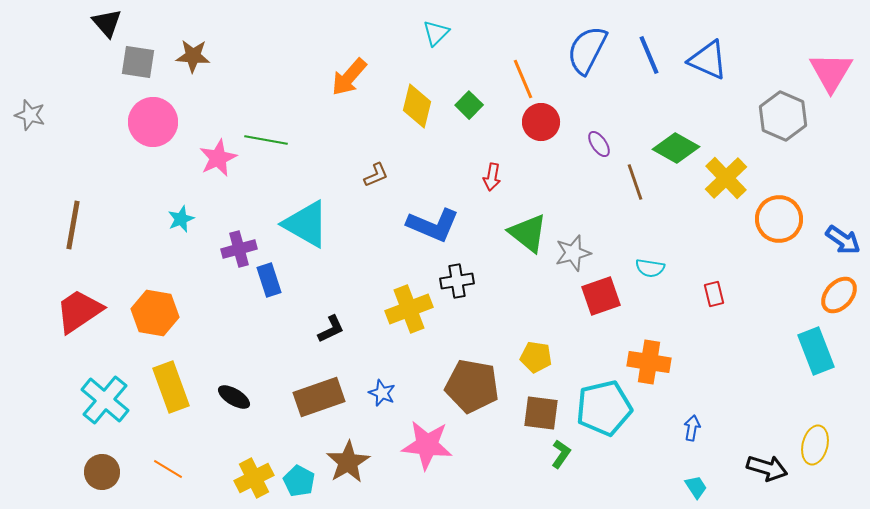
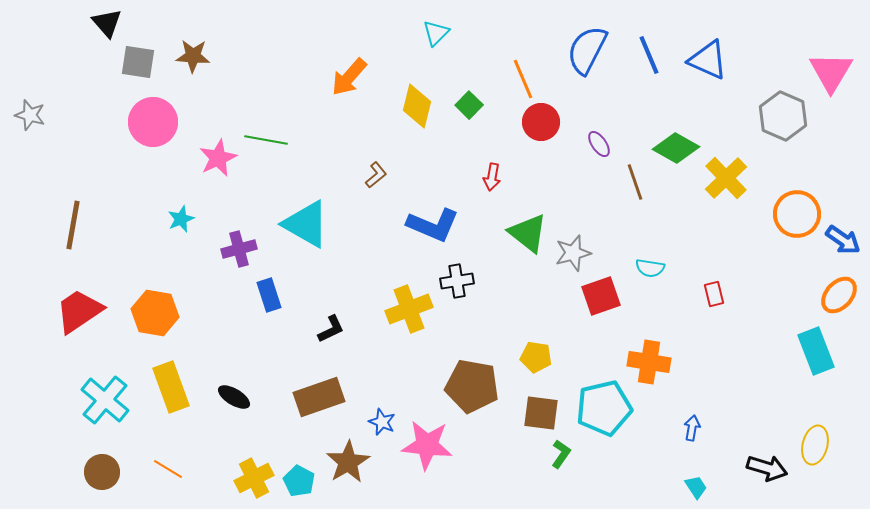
brown L-shape at (376, 175): rotated 16 degrees counterclockwise
orange circle at (779, 219): moved 18 px right, 5 px up
blue rectangle at (269, 280): moved 15 px down
blue star at (382, 393): moved 29 px down
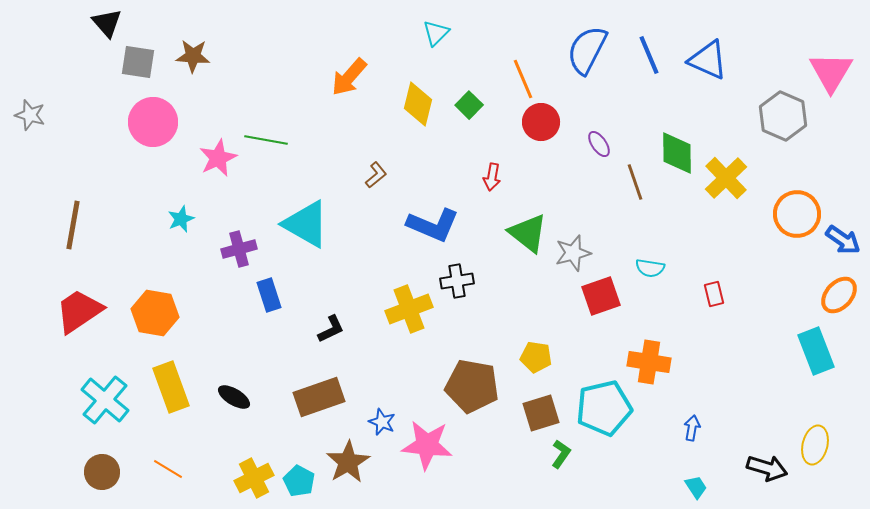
yellow diamond at (417, 106): moved 1 px right, 2 px up
green diamond at (676, 148): moved 1 px right, 5 px down; rotated 60 degrees clockwise
brown square at (541, 413): rotated 24 degrees counterclockwise
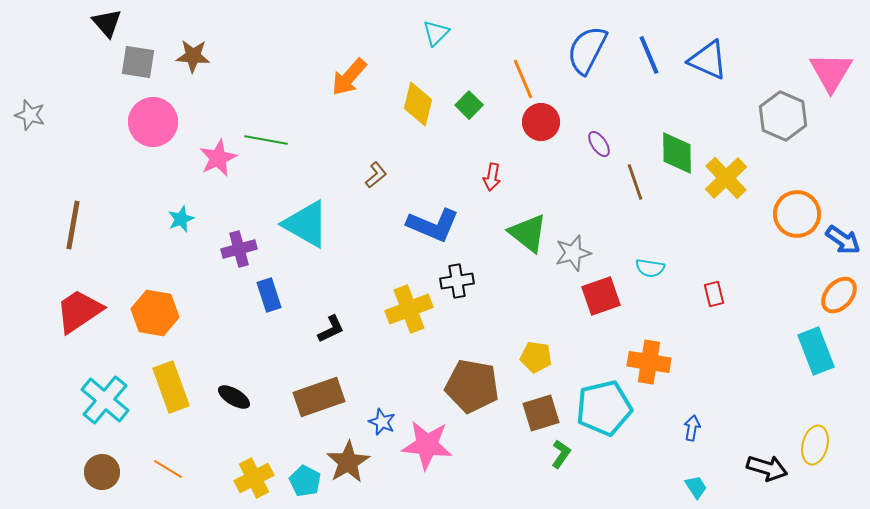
cyan pentagon at (299, 481): moved 6 px right
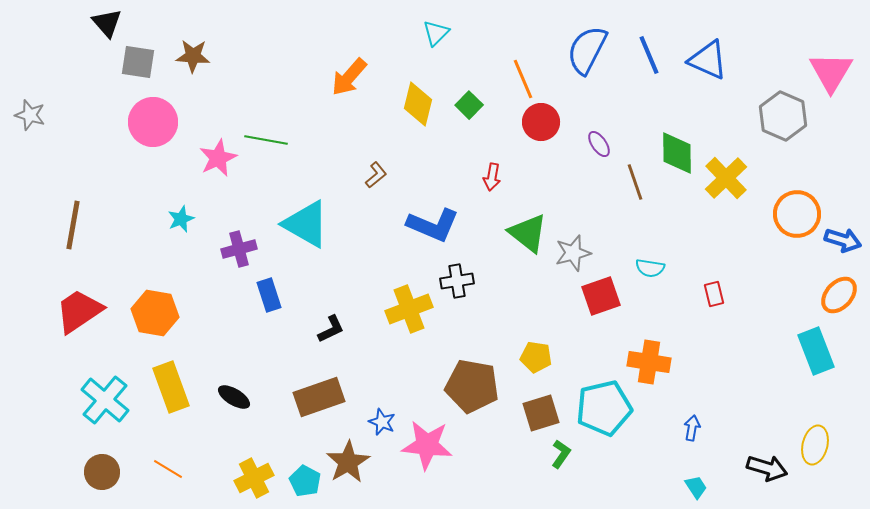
blue arrow at (843, 240): rotated 18 degrees counterclockwise
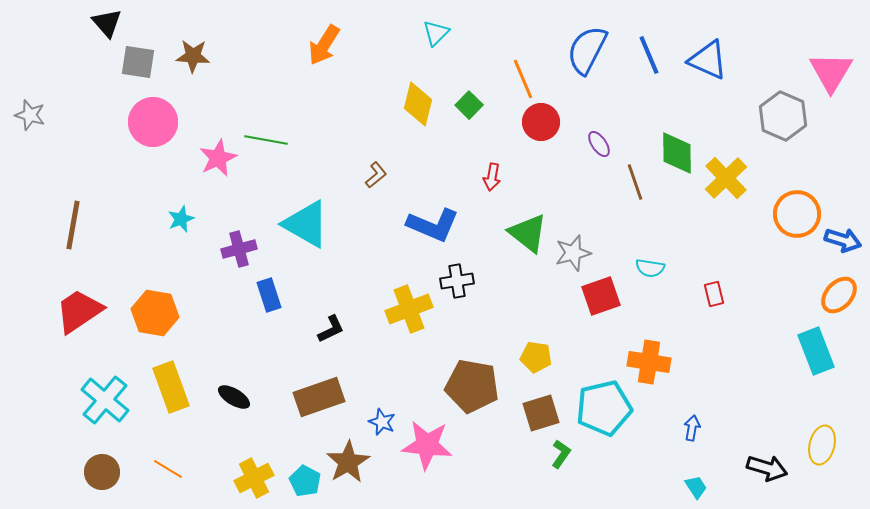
orange arrow at (349, 77): moved 25 px left, 32 px up; rotated 9 degrees counterclockwise
yellow ellipse at (815, 445): moved 7 px right
